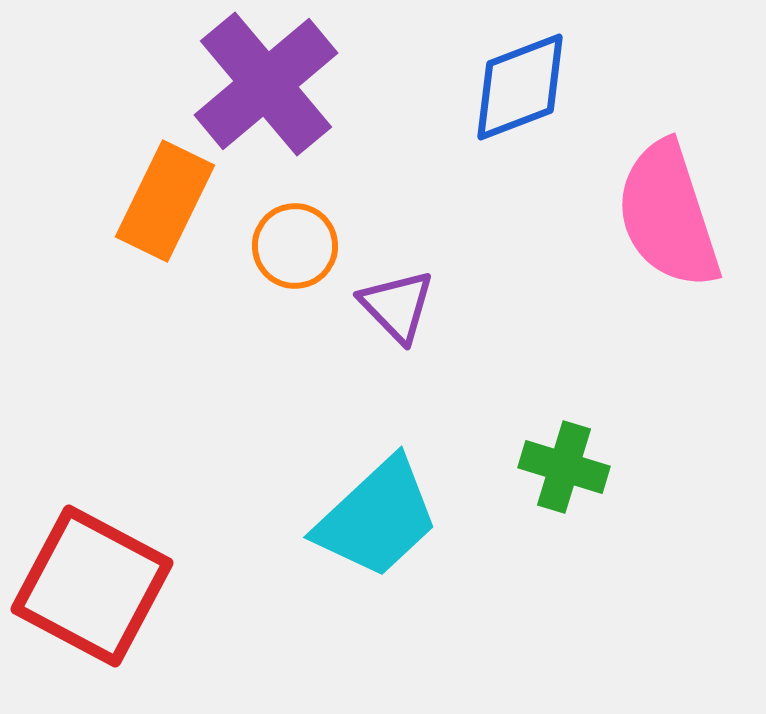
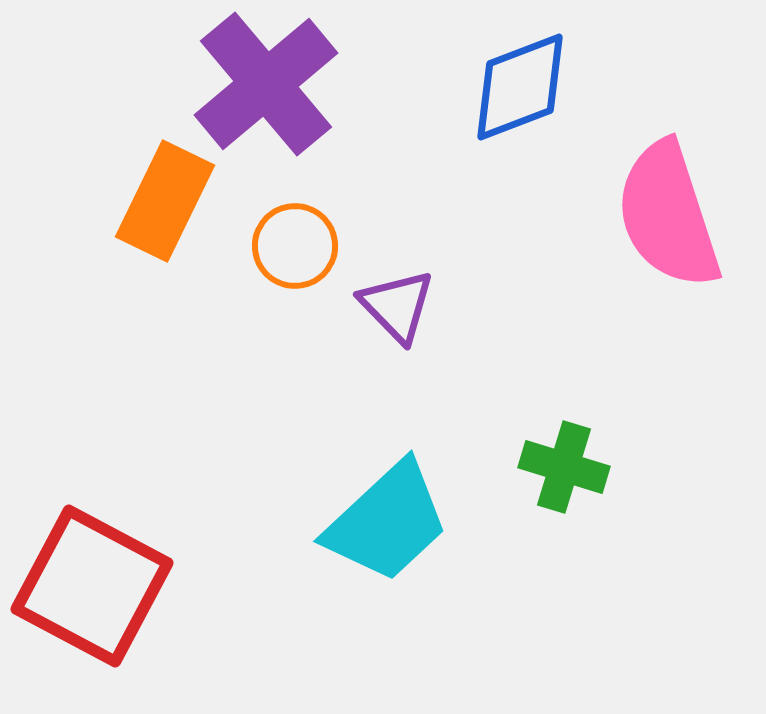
cyan trapezoid: moved 10 px right, 4 px down
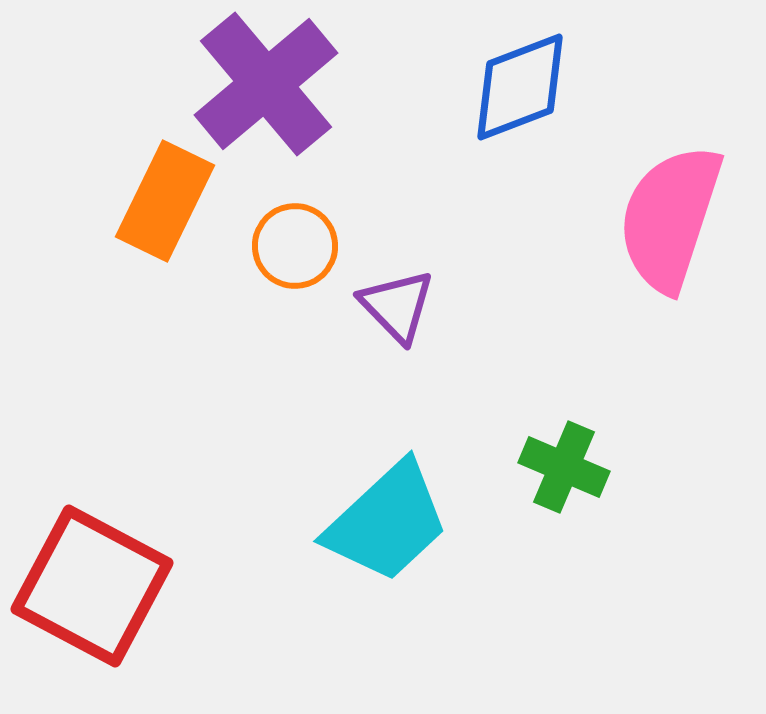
pink semicircle: moved 2 px right, 3 px down; rotated 36 degrees clockwise
green cross: rotated 6 degrees clockwise
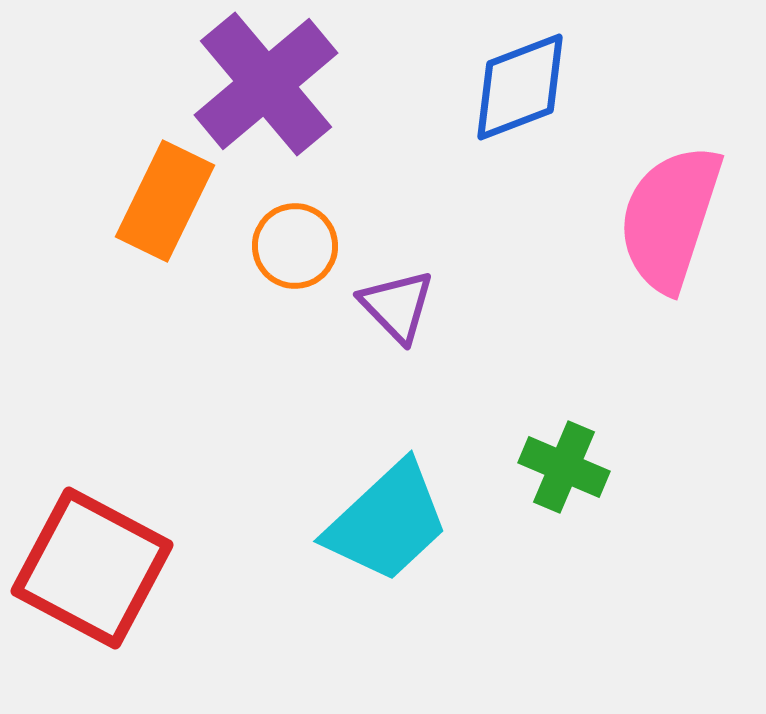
red square: moved 18 px up
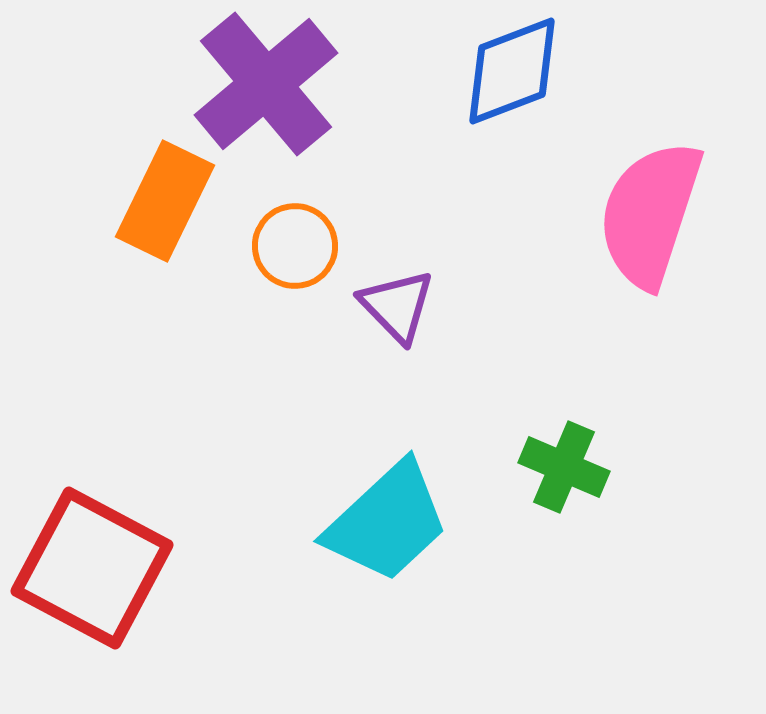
blue diamond: moved 8 px left, 16 px up
pink semicircle: moved 20 px left, 4 px up
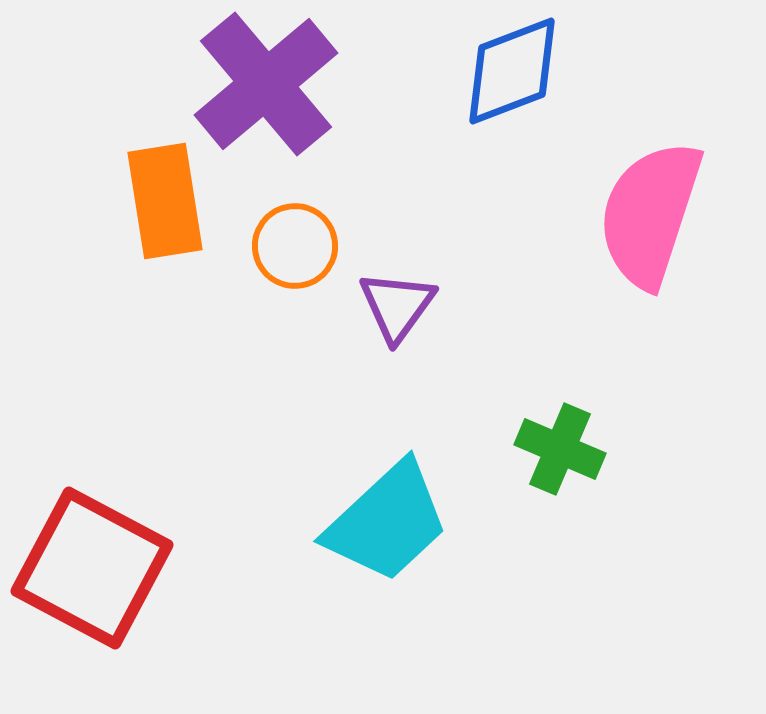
orange rectangle: rotated 35 degrees counterclockwise
purple triangle: rotated 20 degrees clockwise
green cross: moved 4 px left, 18 px up
